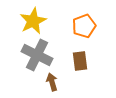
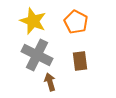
yellow star: rotated 24 degrees counterclockwise
orange pentagon: moved 8 px left, 4 px up; rotated 25 degrees counterclockwise
brown arrow: moved 2 px left
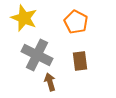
yellow star: moved 9 px left, 3 px up
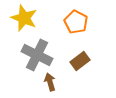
brown rectangle: rotated 60 degrees clockwise
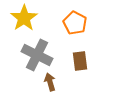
yellow star: rotated 16 degrees clockwise
orange pentagon: moved 1 px left, 1 px down
brown rectangle: rotated 60 degrees counterclockwise
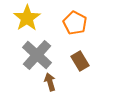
yellow star: moved 3 px right
gray cross: rotated 16 degrees clockwise
brown rectangle: rotated 24 degrees counterclockwise
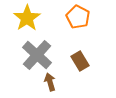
orange pentagon: moved 3 px right, 6 px up
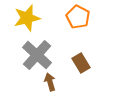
yellow star: rotated 20 degrees clockwise
brown rectangle: moved 1 px right, 2 px down
